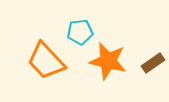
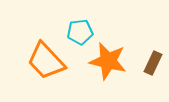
brown rectangle: rotated 30 degrees counterclockwise
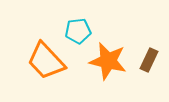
cyan pentagon: moved 2 px left, 1 px up
brown rectangle: moved 4 px left, 3 px up
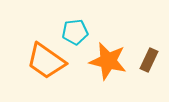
cyan pentagon: moved 3 px left, 1 px down
orange trapezoid: rotated 12 degrees counterclockwise
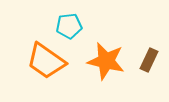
cyan pentagon: moved 6 px left, 6 px up
orange star: moved 2 px left
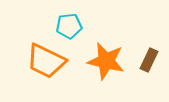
orange trapezoid: rotated 9 degrees counterclockwise
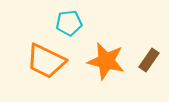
cyan pentagon: moved 3 px up
brown rectangle: rotated 10 degrees clockwise
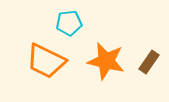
brown rectangle: moved 2 px down
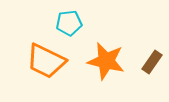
brown rectangle: moved 3 px right
